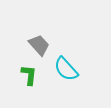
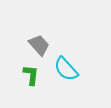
green L-shape: moved 2 px right
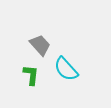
gray trapezoid: moved 1 px right
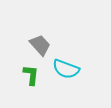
cyan semicircle: rotated 28 degrees counterclockwise
